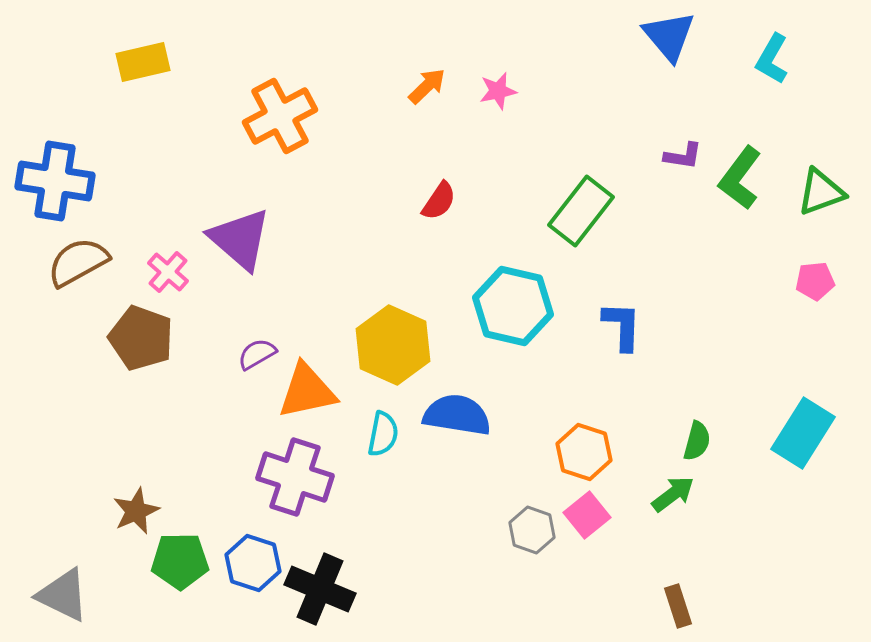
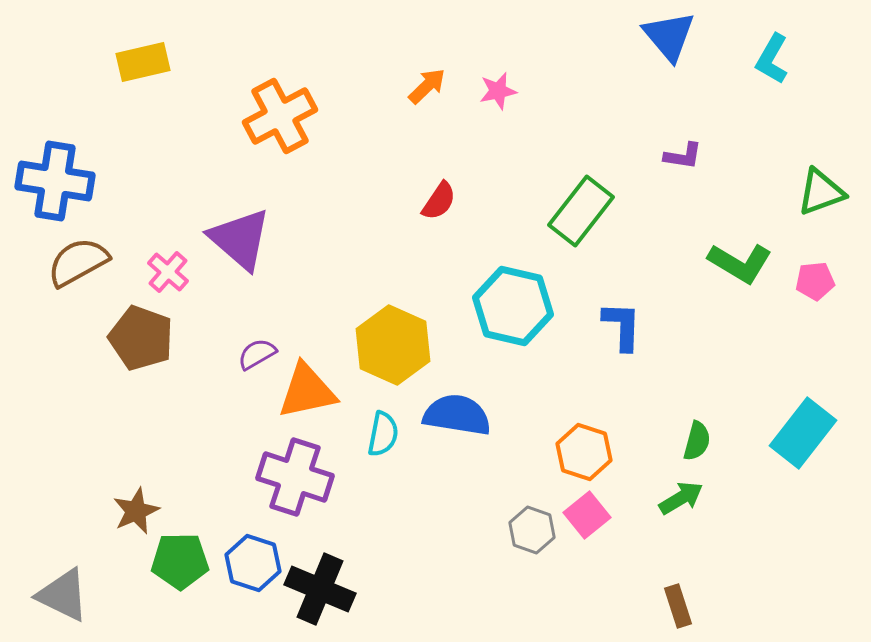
green L-shape: moved 85 px down; rotated 96 degrees counterclockwise
cyan rectangle: rotated 6 degrees clockwise
green arrow: moved 8 px right, 4 px down; rotated 6 degrees clockwise
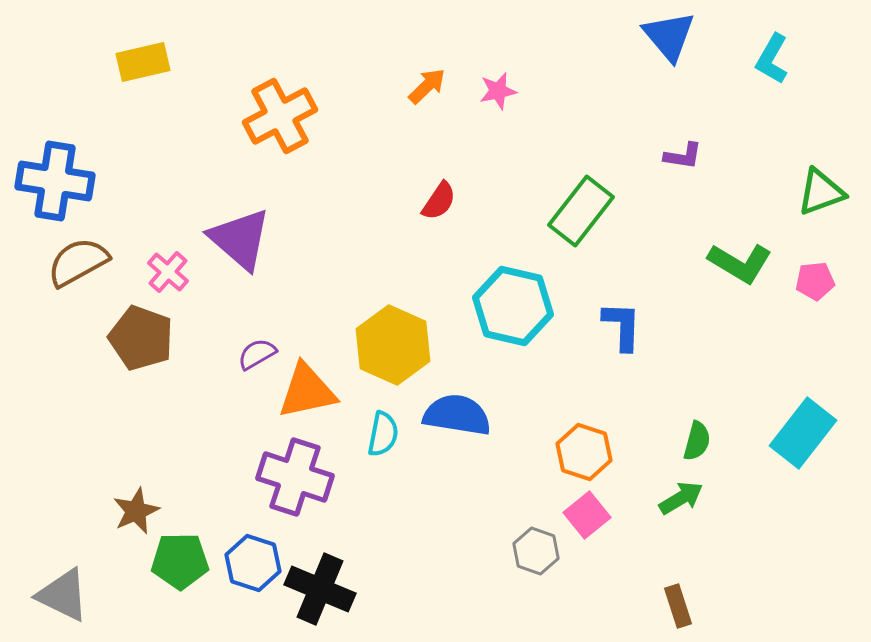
gray hexagon: moved 4 px right, 21 px down
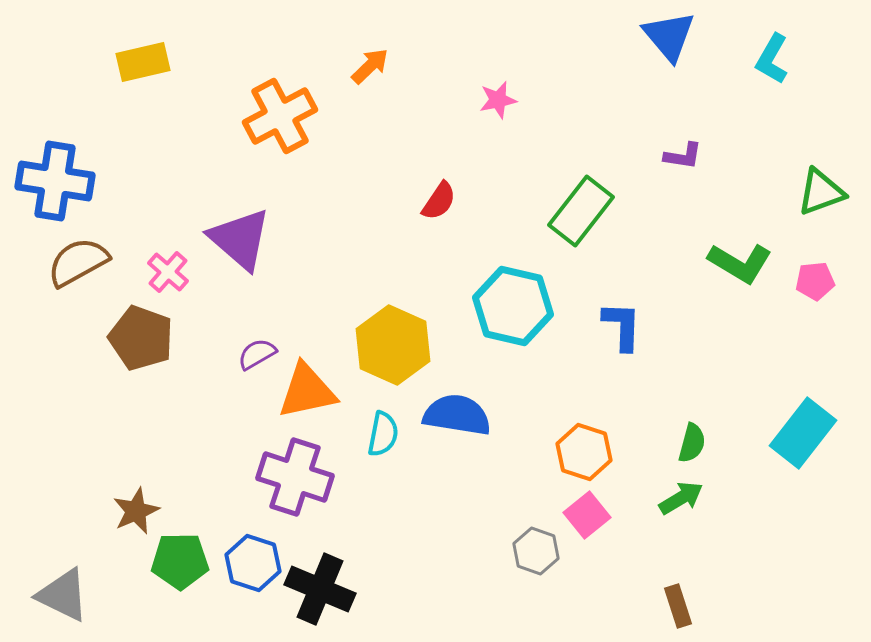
orange arrow: moved 57 px left, 20 px up
pink star: moved 9 px down
green semicircle: moved 5 px left, 2 px down
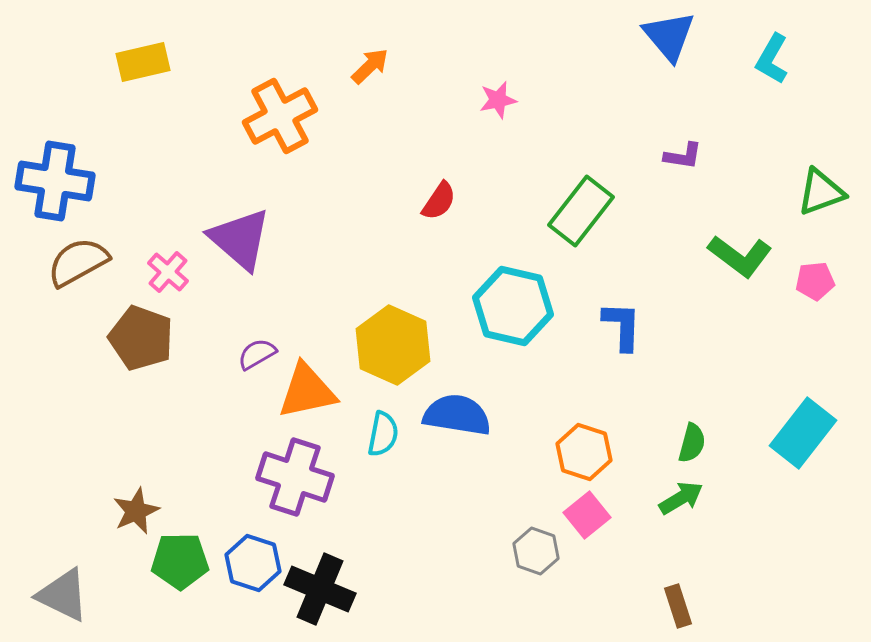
green L-shape: moved 7 px up; rotated 6 degrees clockwise
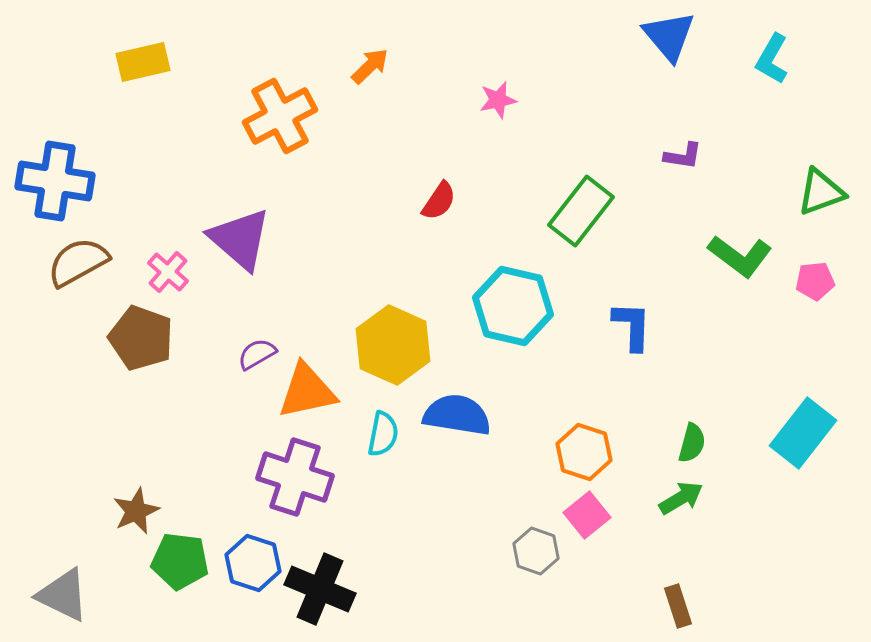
blue L-shape: moved 10 px right
green pentagon: rotated 8 degrees clockwise
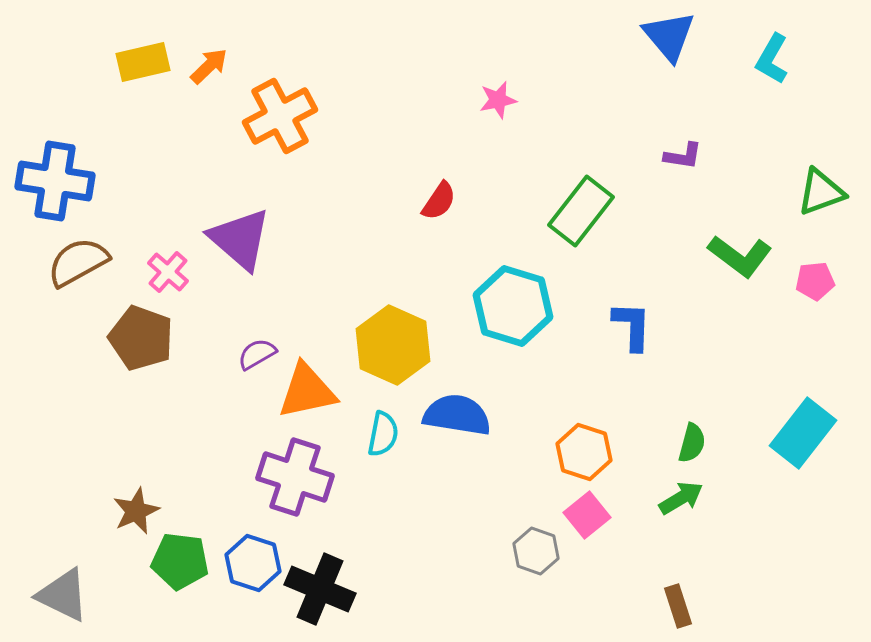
orange arrow: moved 161 px left
cyan hexagon: rotated 4 degrees clockwise
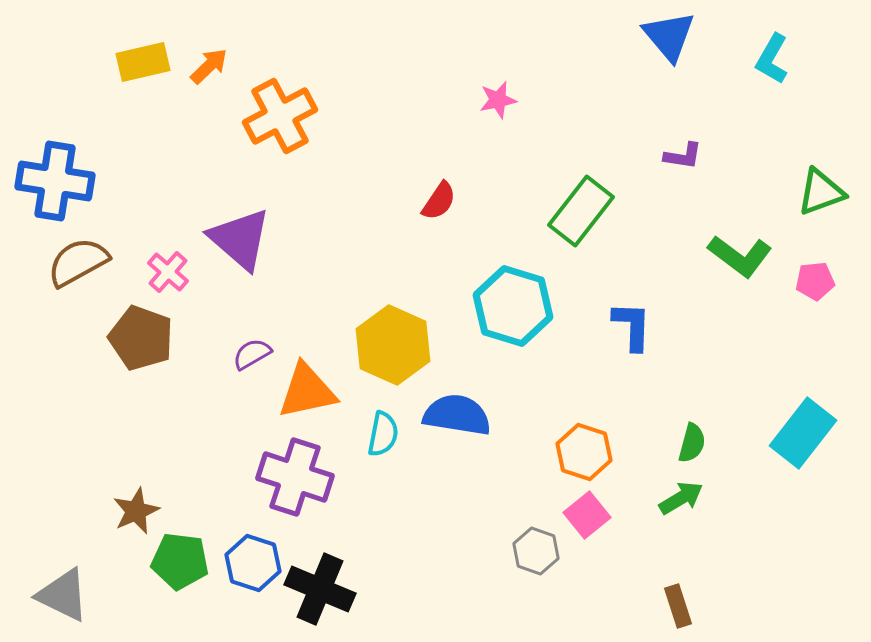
purple semicircle: moved 5 px left
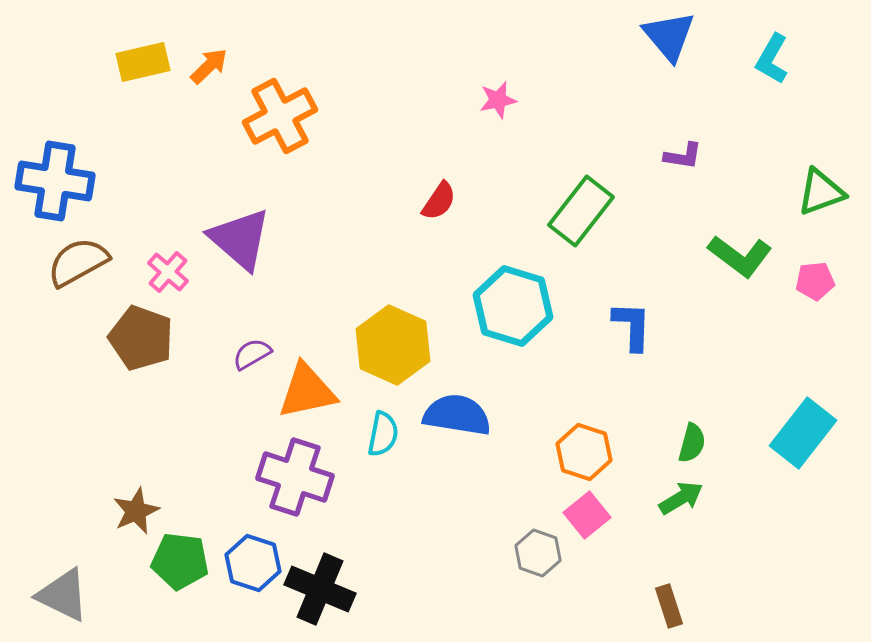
gray hexagon: moved 2 px right, 2 px down
brown rectangle: moved 9 px left
